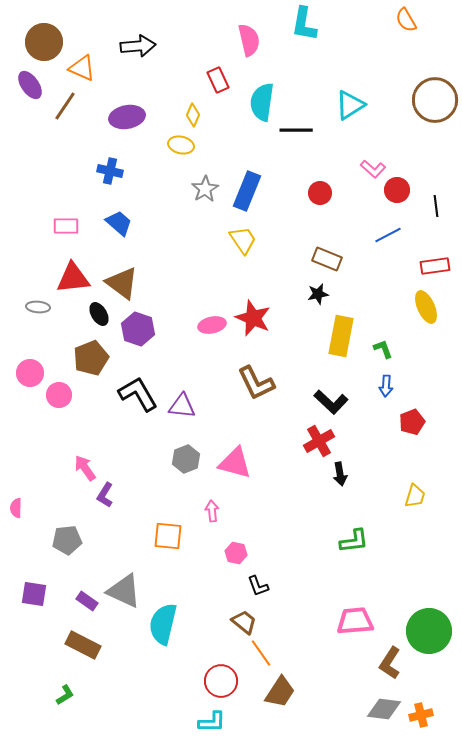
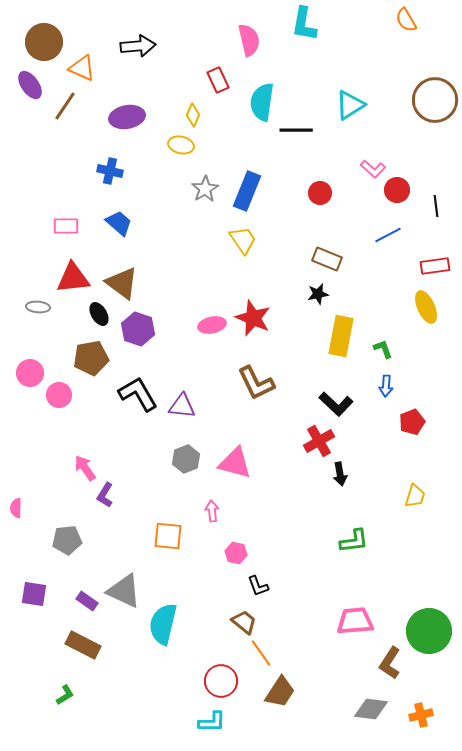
brown pentagon at (91, 358): rotated 12 degrees clockwise
black L-shape at (331, 402): moved 5 px right, 2 px down
gray diamond at (384, 709): moved 13 px left
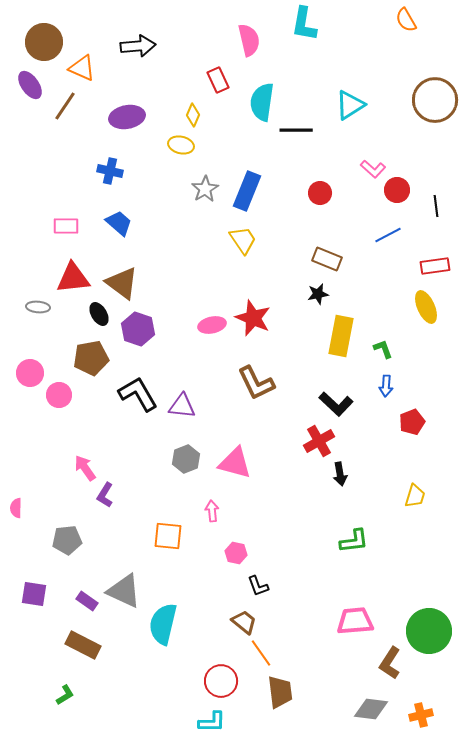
brown trapezoid at (280, 692): rotated 40 degrees counterclockwise
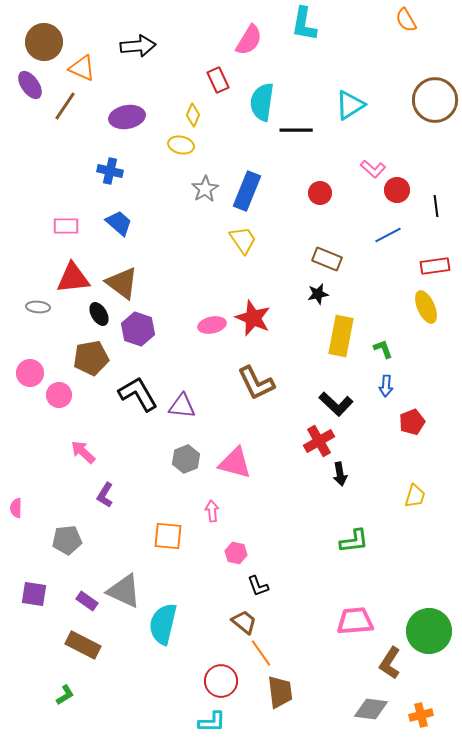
pink semicircle at (249, 40): rotated 44 degrees clockwise
pink arrow at (85, 468): moved 2 px left, 16 px up; rotated 12 degrees counterclockwise
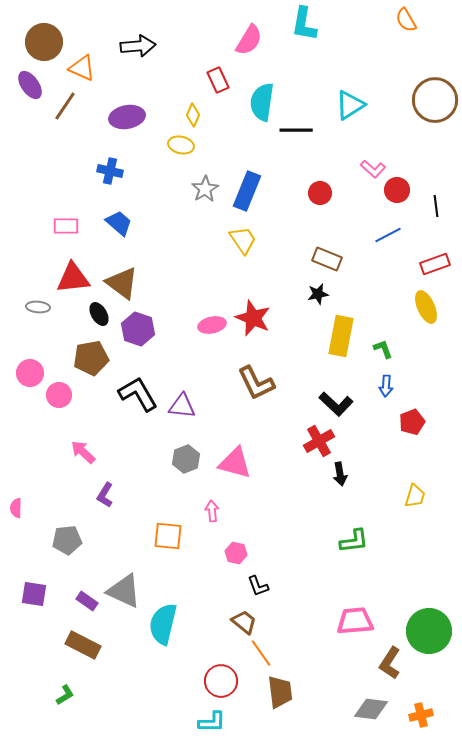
red rectangle at (435, 266): moved 2 px up; rotated 12 degrees counterclockwise
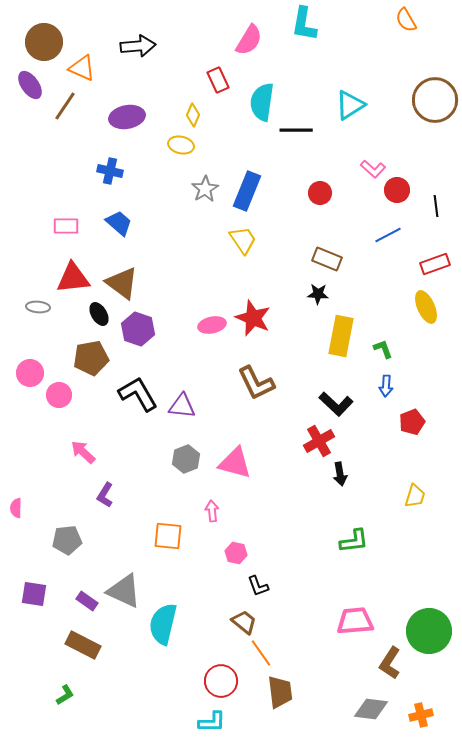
black star at (318, 294): rotated 15 degrees clockwise
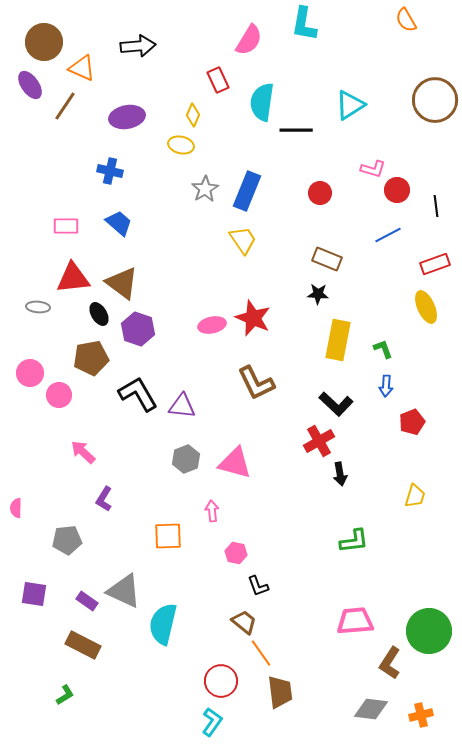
pink L-shape at (373, 169): rotated 25 degrees counterclockwise
yellow rectangle at (341, 336): moved 3 px left, 4 px down
purple L-shape at (105, 495): moved 1 px left, 4 px down
orange square at (168, 536): rotated 8 degrees counterclockwise
cyan L-shape at (212, 722): rotated 56 degrees counterclockwise
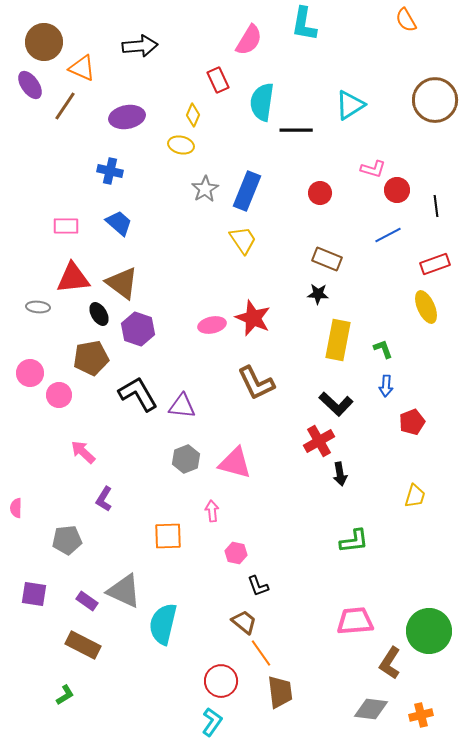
black arrow at (138, 46): moved 2 px right
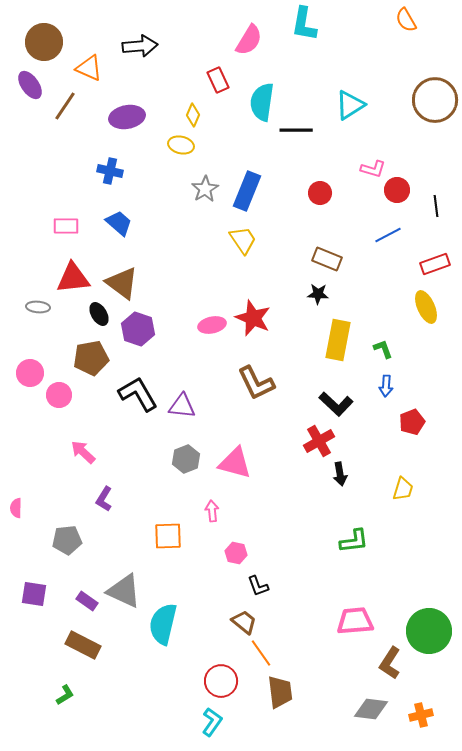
orange triangle at (82, 68): moved 7 px right
yellow trapezoid at (415, 496): moved 12 px left, 7 px up
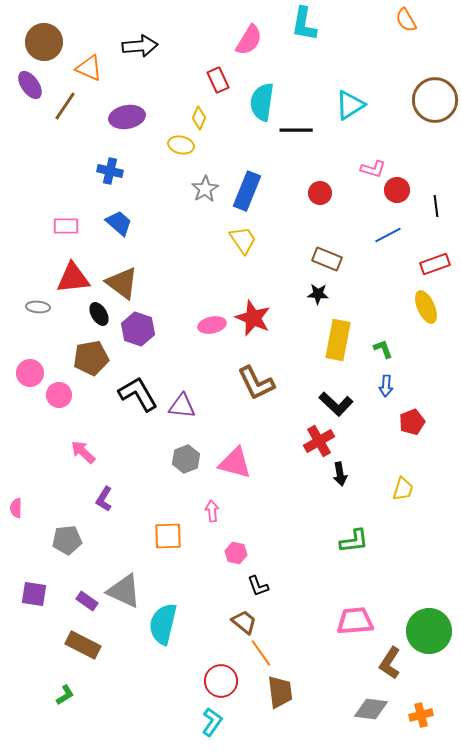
yellow diamond at (193, 115): moved 6 px right, 3 px down
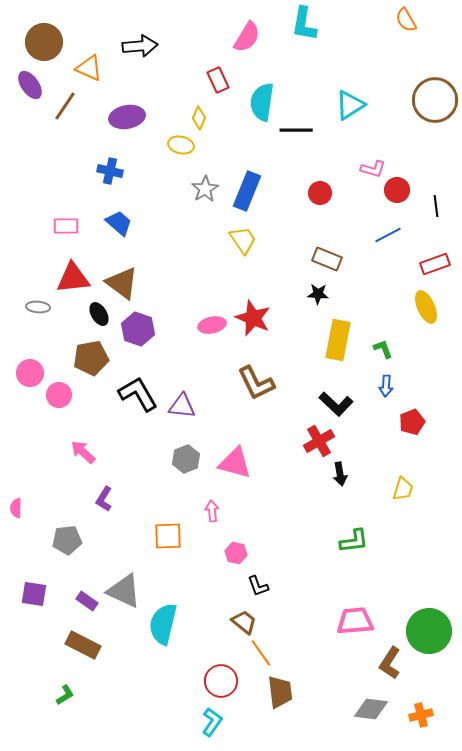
pink semicircle at (249, 40): moved 2 px left, 3 px up
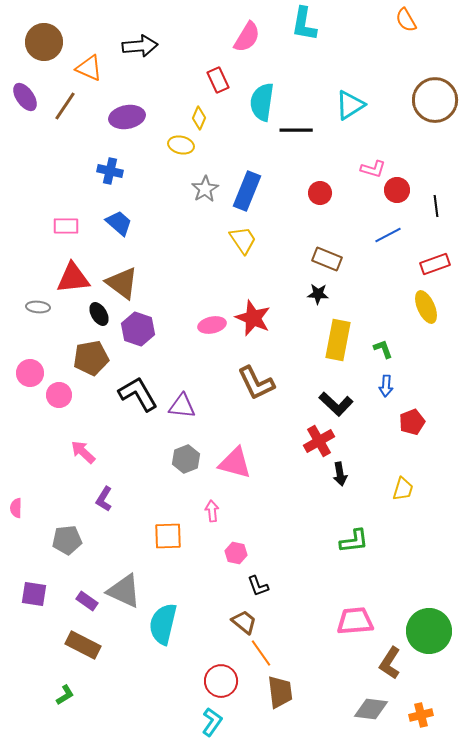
purple ellipse at (30, 85): moved 5 px left, 12 px down
